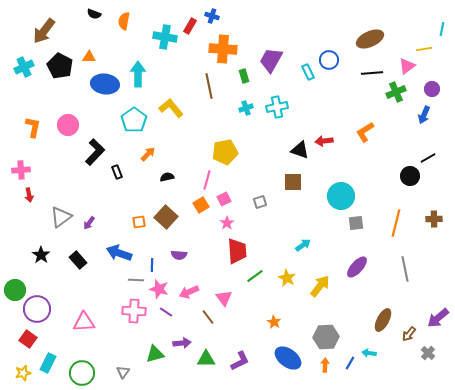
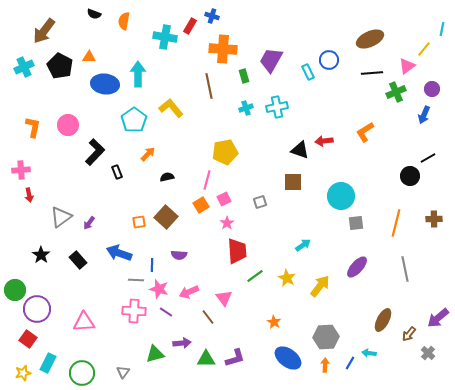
yellow line at (424, 49): rotated 42 degrees counterclockwise
purple L-shape at (240, 361): moved 5 px left, 3 px up; rotated 10 degrees clockwise
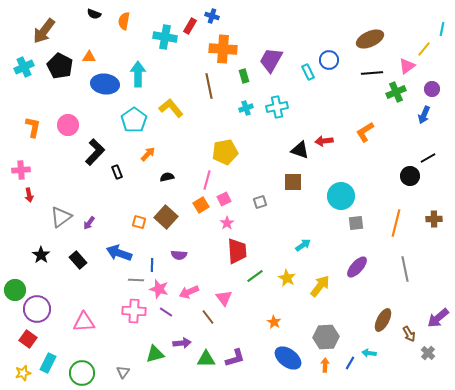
orange square at (139, 222): rotated 24 degrees clockwise
brown arrow at (409, 334): rotated 70 degrees counterclockwise
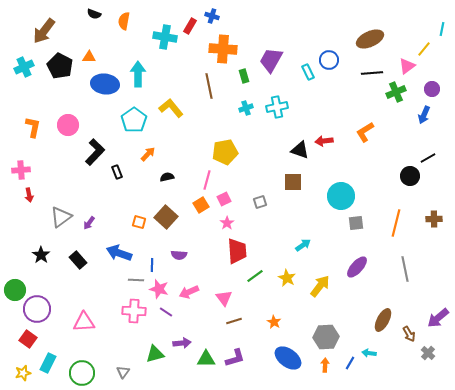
brown line at (208, 317): moved 26 px right, 4 px down; rotated 70 degrees counterclockwise
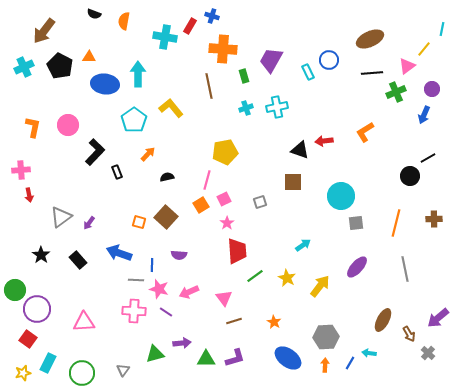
gray triangle at (123, 372): moved 2 px up
